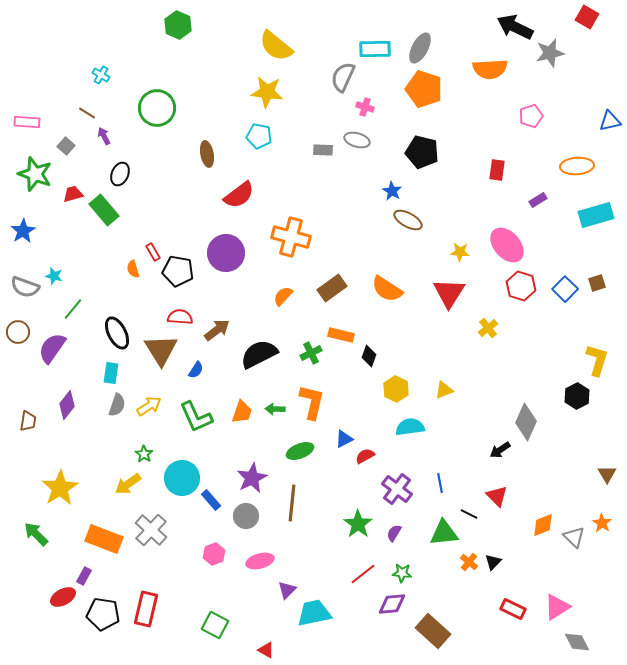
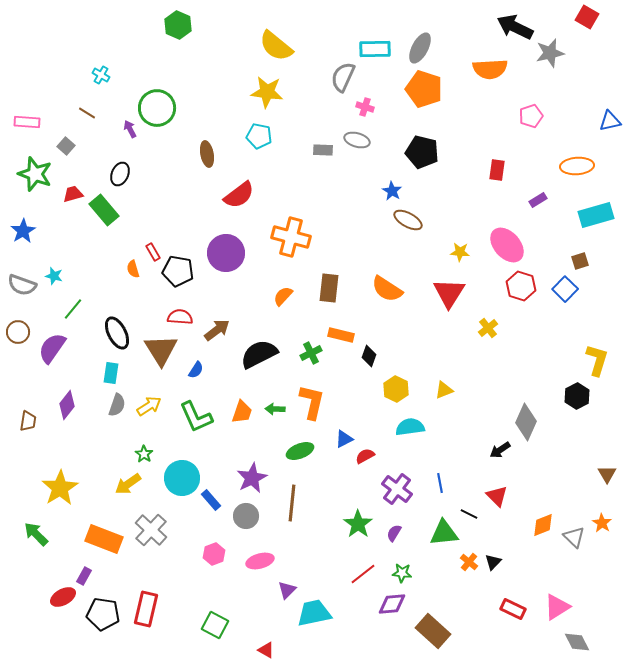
purple arrow at (104, 136): moved 26 px right, 7 px up
brown square at (597, 283): moved 17 px left, 22 px up
gray semicircle at (25, 287): moved 3 px left, 2 px up
brown rectangle at (332, 288): moved 3 px left; rotated 48 degrees counterclockwise
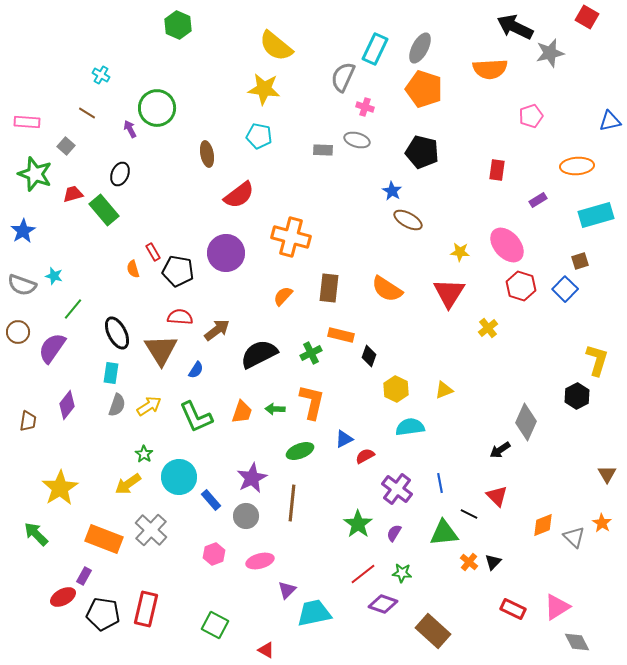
cyan rectangle at (375, 49): rotated 64 degrees counterclockwise
yellow star at (267, 92): moved 3 px left, 3 px up
cyan circle at (182, 478): moved 3 px left, 1 px up
purple diamond at (392, 604): moved 9 px left; rotated 24 degrees clockwise
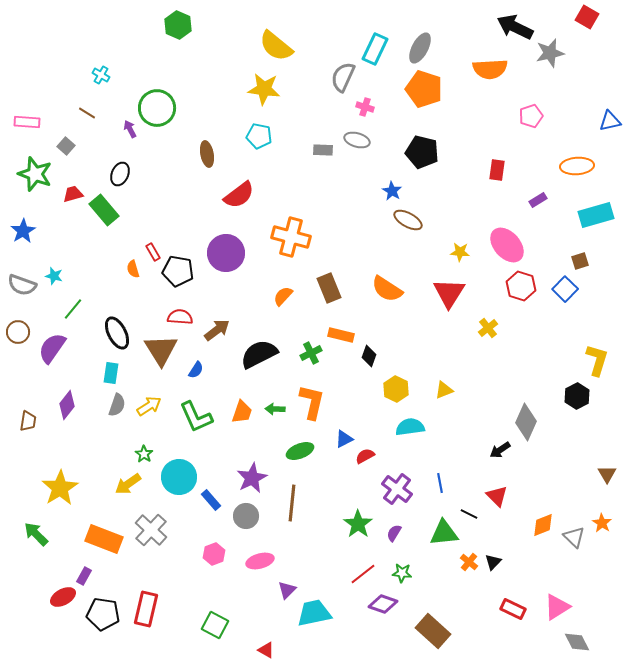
brown rectangle at (329, 288): rotated 28 degrees counterclockwise
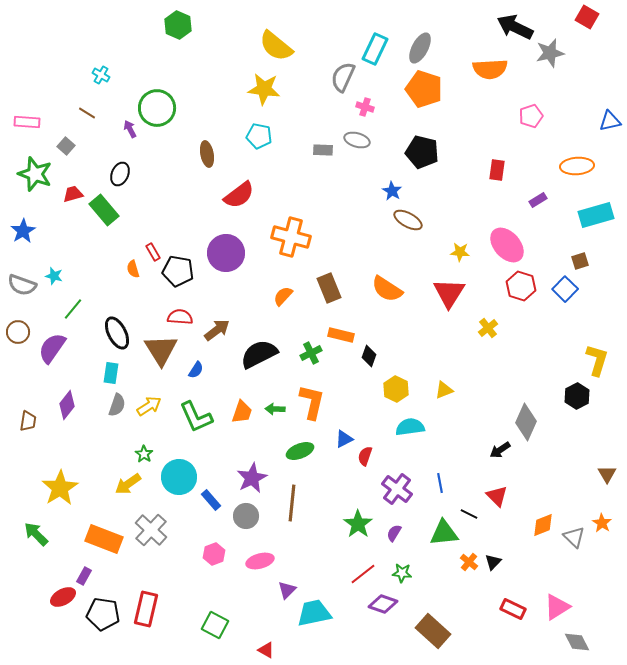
red semicircle at (365, 456): rotated 42 degrees counterclockwise
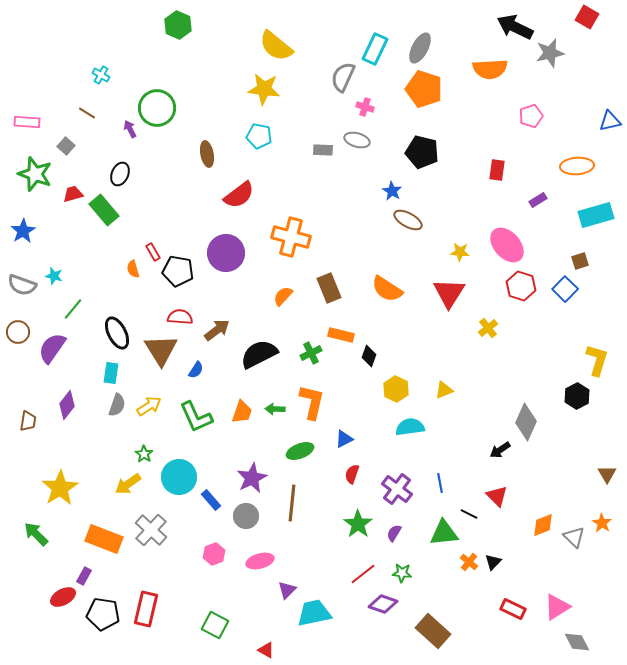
red semicircle at (365, 456): moved 13 px left, 18 px down
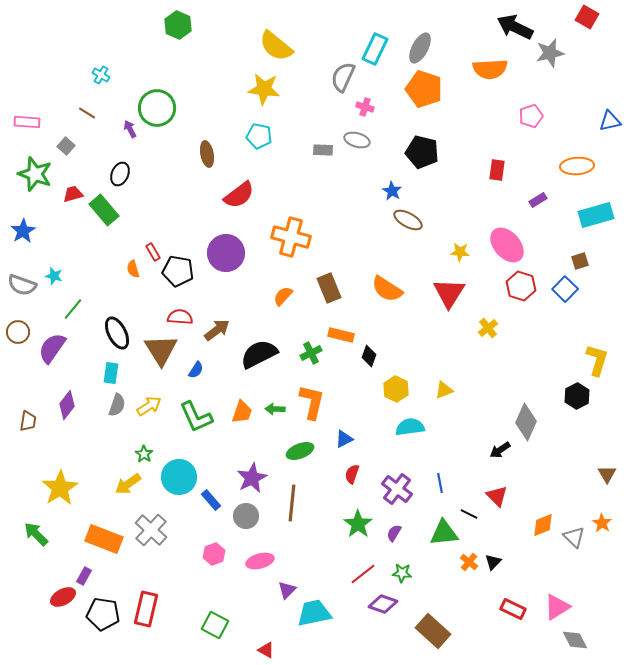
gray diamond at (577, 642): moved 2 px left, 2 px up
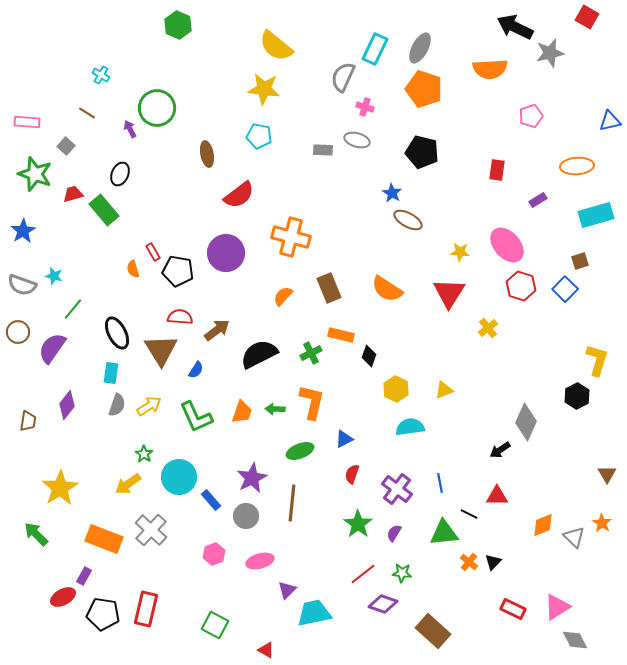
blue star at (392, 191): moved 2 px down
red triangle at (497, 496): rotated 45 degrees counterclockwise
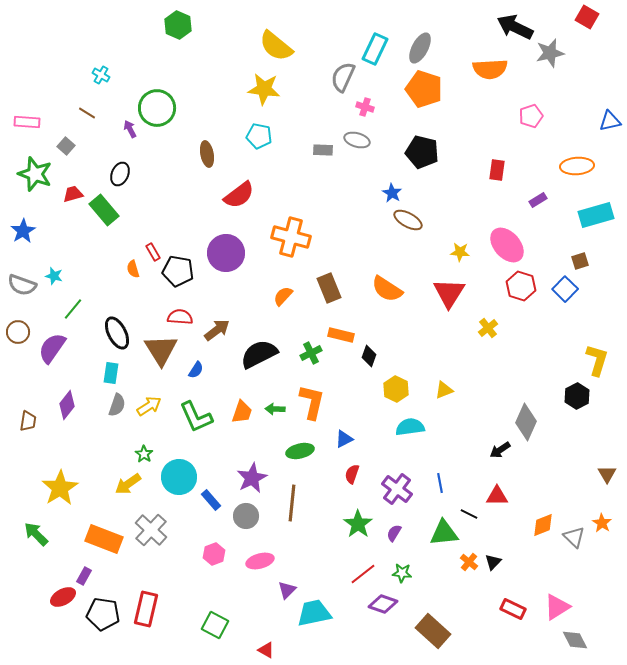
green ellipse at (300, 451): rotated 8 degrees clockwise
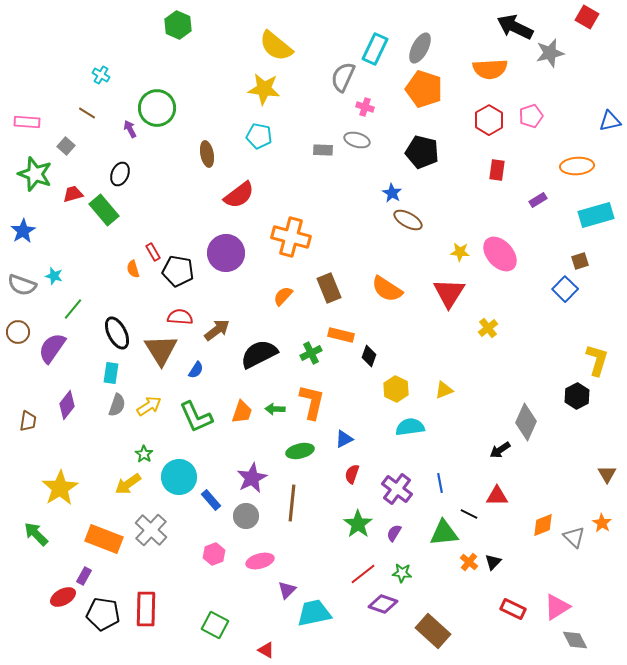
pink ellipse at (507, 245): moved 7 px left, 9 px down
red hexagon at (521, 286): moved 32 px left, 166 px up; rotated 12 degrees clockwise
red rectangle at (146, 609): rotated 12 degrees counterclockwise
